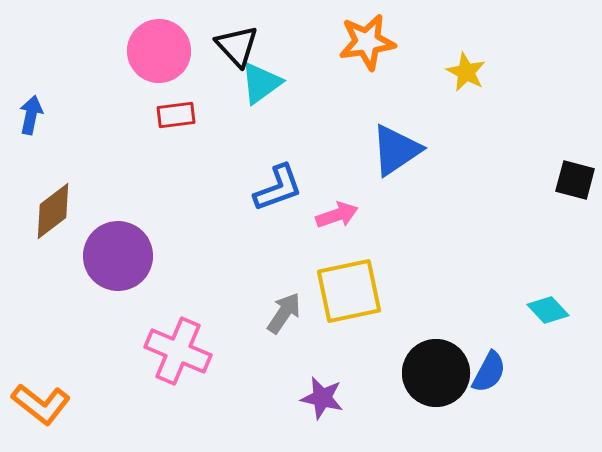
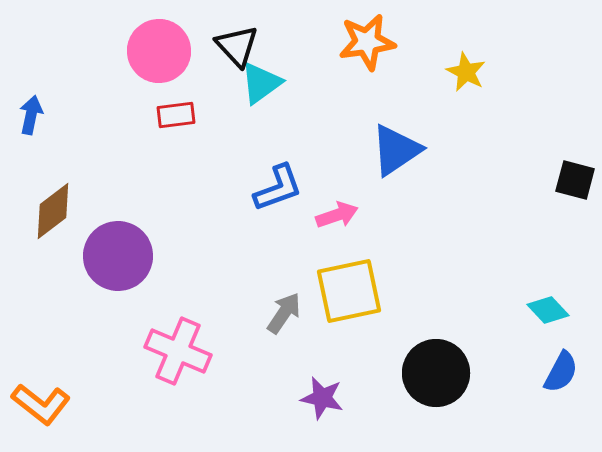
blue semicircle: moved 72 px right
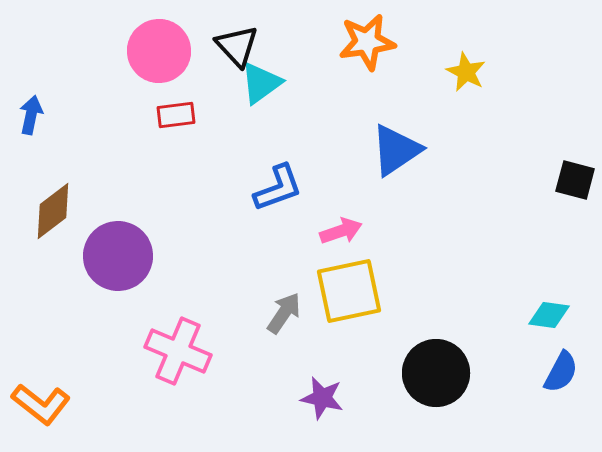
pink arrow: moved 4 px right, 16 px down
cyan diamond: moved 1 px right, 5 px down; rotated 39 degrees counterclockwise
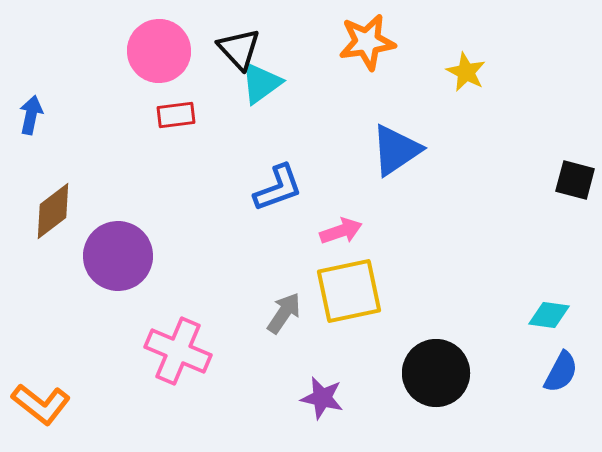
black triangle: moved 2 px right, 3 px down
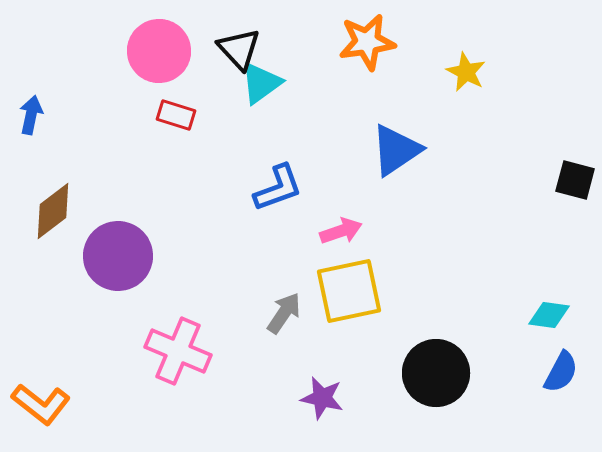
red rectangle: rotated 24 degrees clockwise
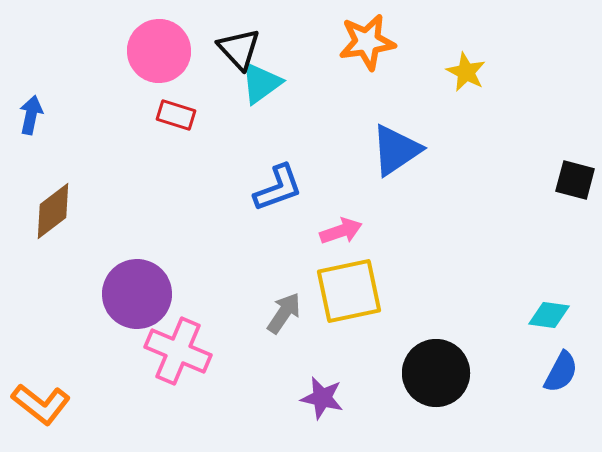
purple circle: moved 19 px right, 38 px down
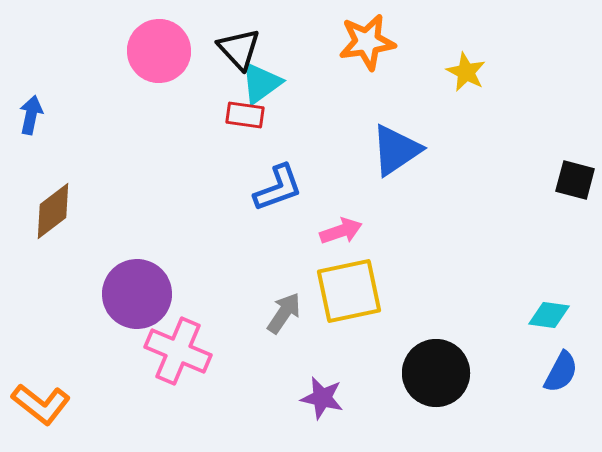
red rectangle: moved 69 px right; rotated 9 degrees counterclockwise
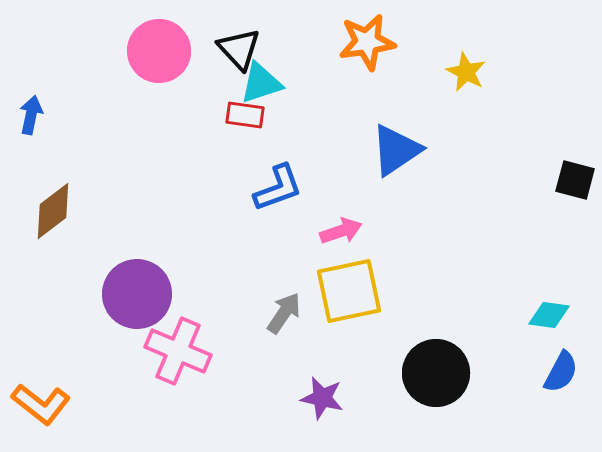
cyan triangle: rotated 18 degrees clockwise
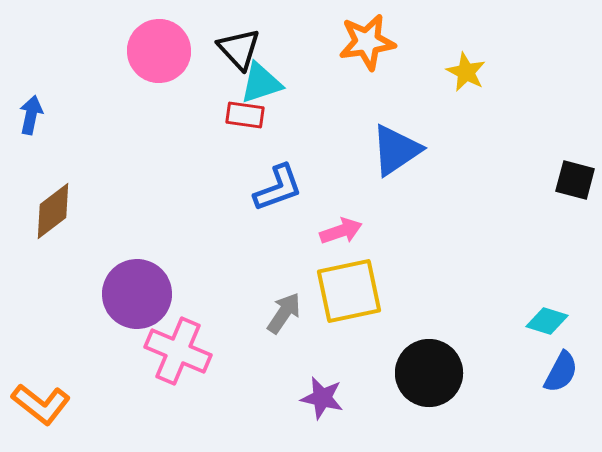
cyan diamond: moved 2 px left, 6 px down; rotated 9 degrees clockwise
black circle: moved 7 px left
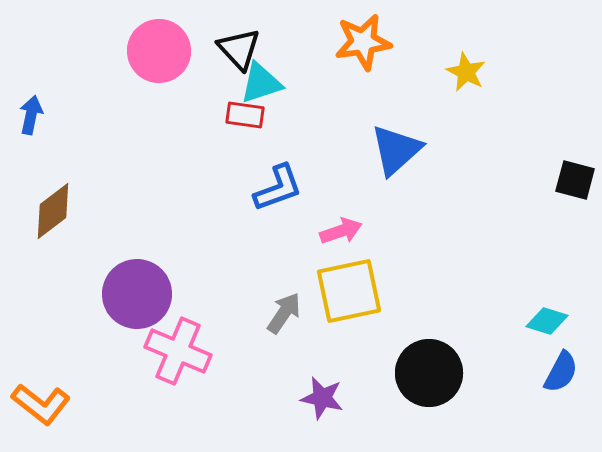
orange star: moved 4 px left
blue triangle: rotated 8 degrees counterclockwise
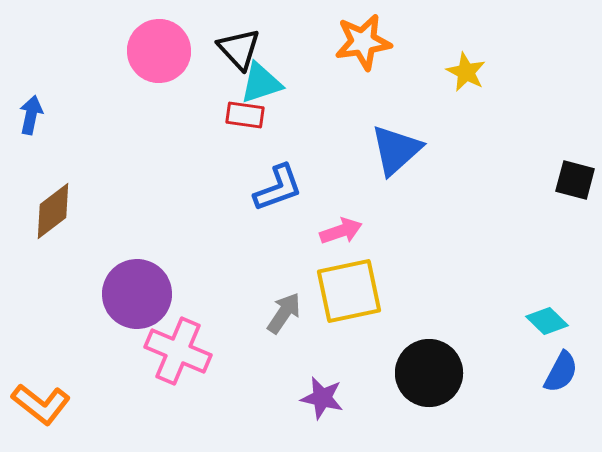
cyan diamond: rotated 27 degrees clockwise
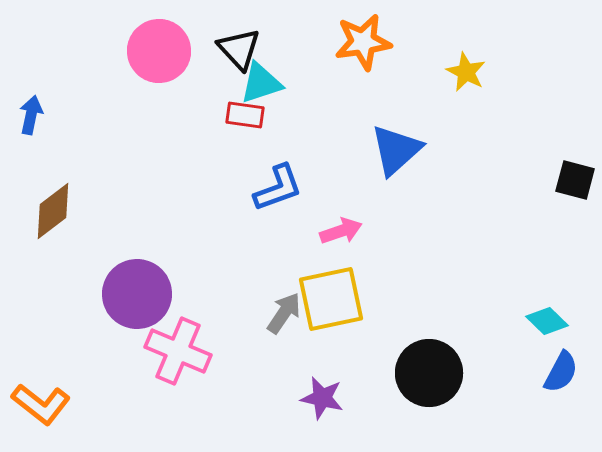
yellow square: moved 18 px left, 8 px down
